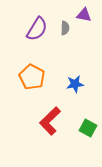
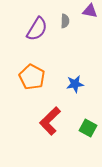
purple triangle: moved 6 px right, 4 px up
gray semicircle: moved 7 px up
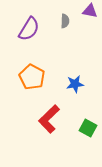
purple semicircle: moved 8 px left
red L-shape: moved 1 px left, 2 px up
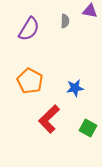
orange pentagon: moved 2 px left, 4 px down
blue star: moved 4 px down
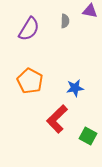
red L-shape: moved 8 px right
green square: moved 8 px down
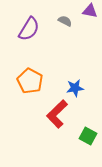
gray semicircle: rotated 64 degrees counterclockwise
red L-shape: moved 5 px up
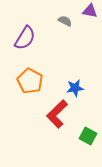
purple semicircle: moved 4 px left, 9 px down
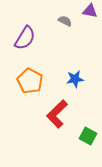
blue star: moved 9 px up
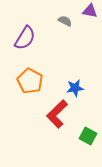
blue star: moved 9 px down
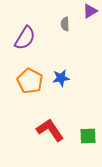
purple triangle: rotated 42 degrees counterclockwise
gray semicircle: moved 3 px down; rotated 120 degrees counterclockwise
blue star: moved 14 px left, 10 px up
red L-shape: moved 7 px left, 16 px down; rotated 100 degrees clockwise
green square: rotated 30 degrees counterclockwise
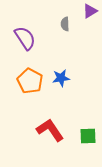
purple semicircle: rotated 65 degrees counterclockwise
